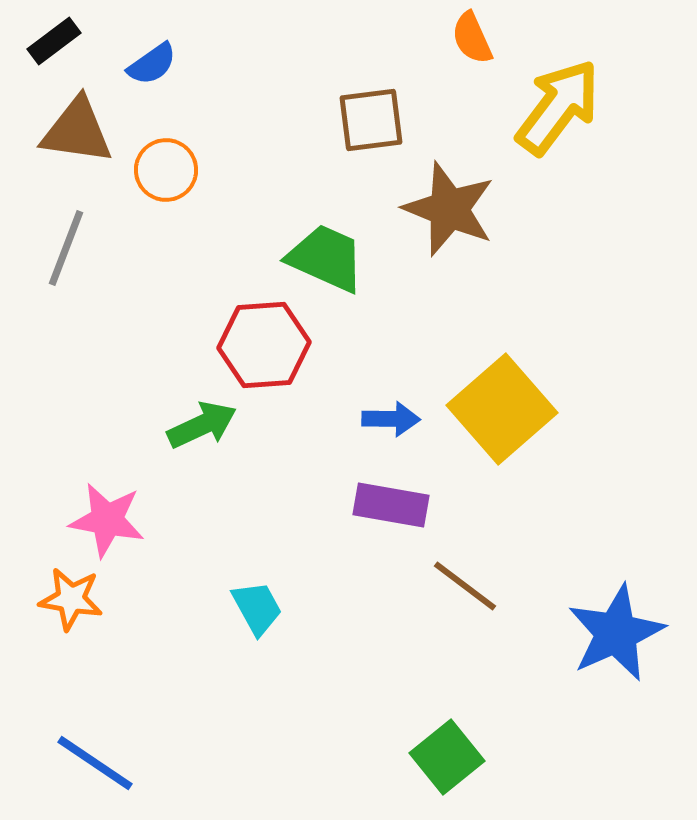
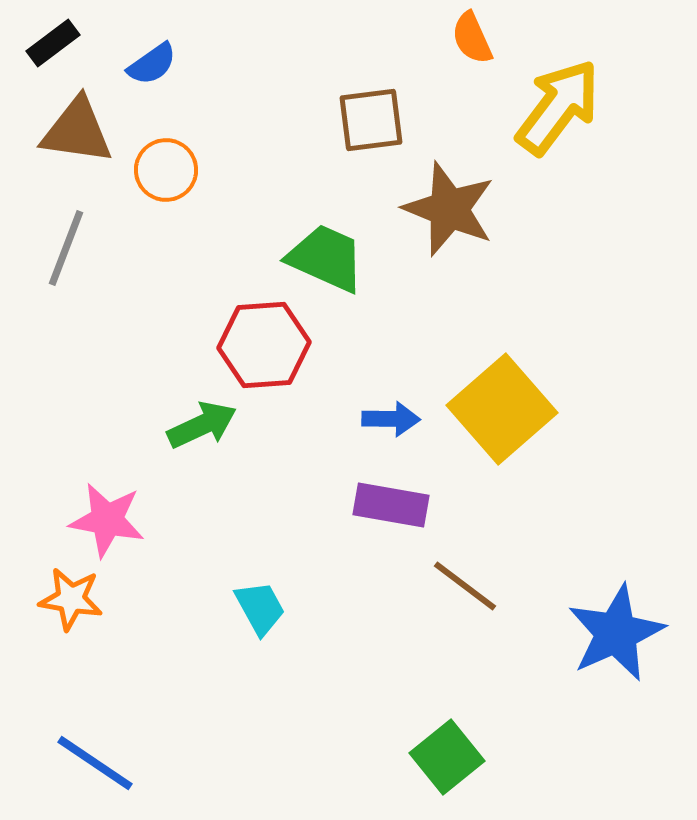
black rectangle: moved 1 px left, 2 px down
cyan trapezoid: moved 3 px right
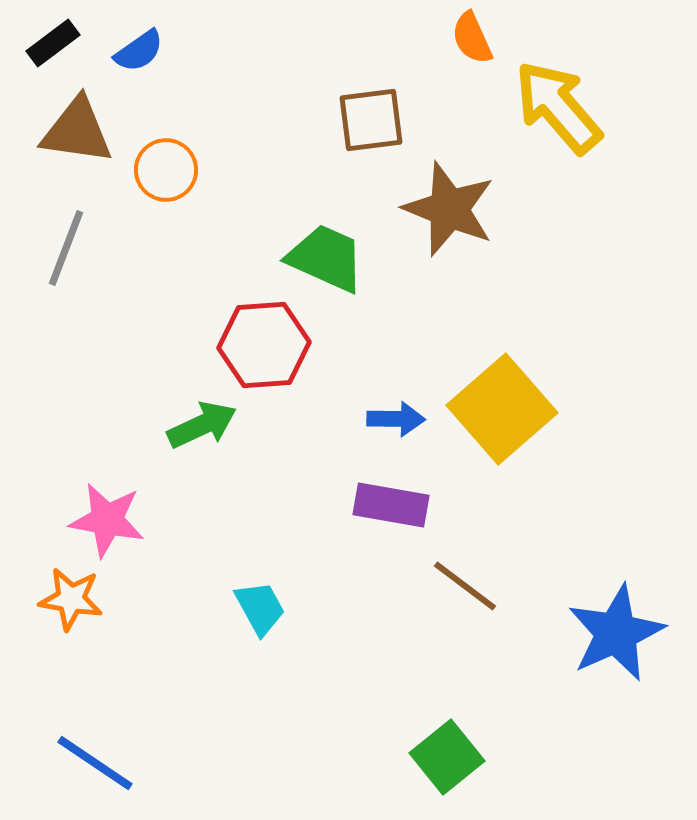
blue semicircle: moved 13 px left, 13 px up
yellow arrow: rotated 78 degrees counterclockwise
blue arrow: moved 5 px right
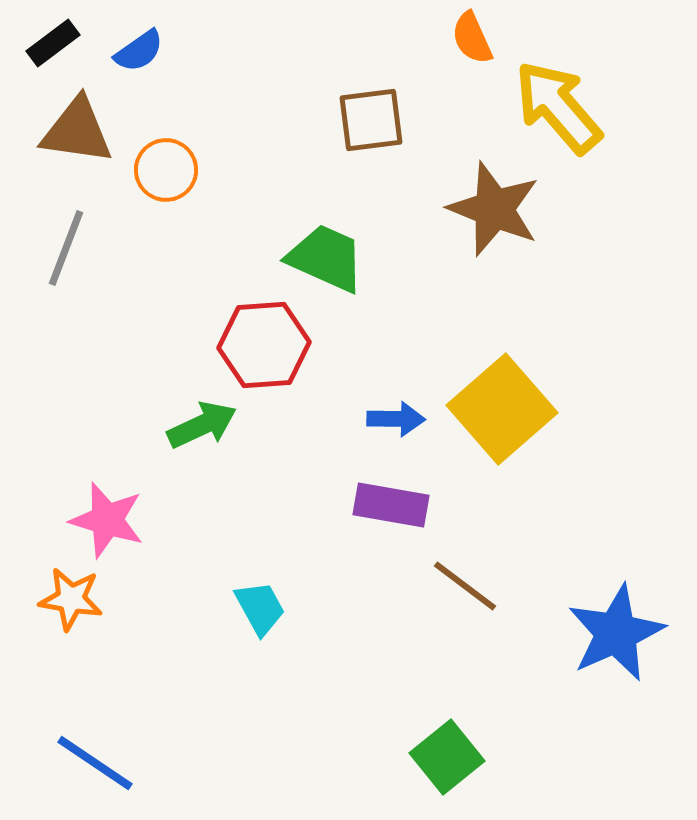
brown star: moved 45 px right
pink star: rotated 6 degrees clockwise
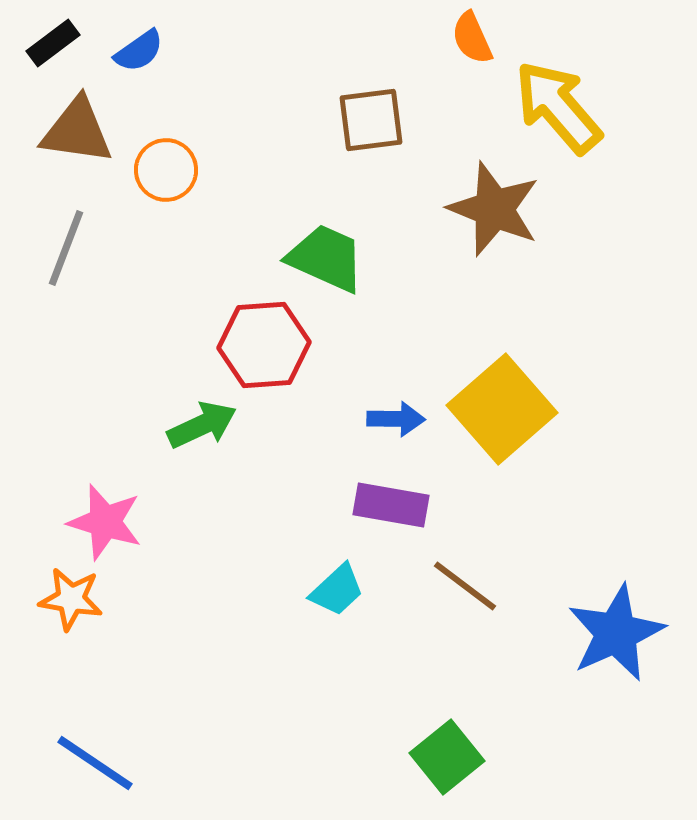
pink star: moved 2 px left, 2 px down
cyan trapezoid: moved 77 px right, 18 px up; rotated 76 degrees clockwise
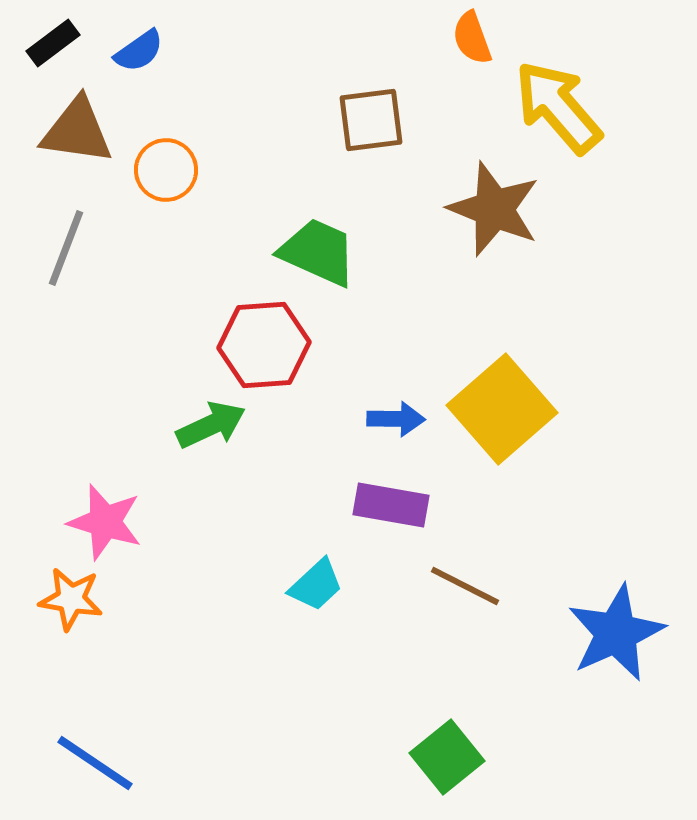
orange semicircle: rotated 4 degrees clockwise
green trapezoid: moved 8 px left, 6 px up
green arrow: moved 9 px right
brown line: rotated 10 degrees counterclockwise
cyan trapezoid: moved 21 px left, 5 px up
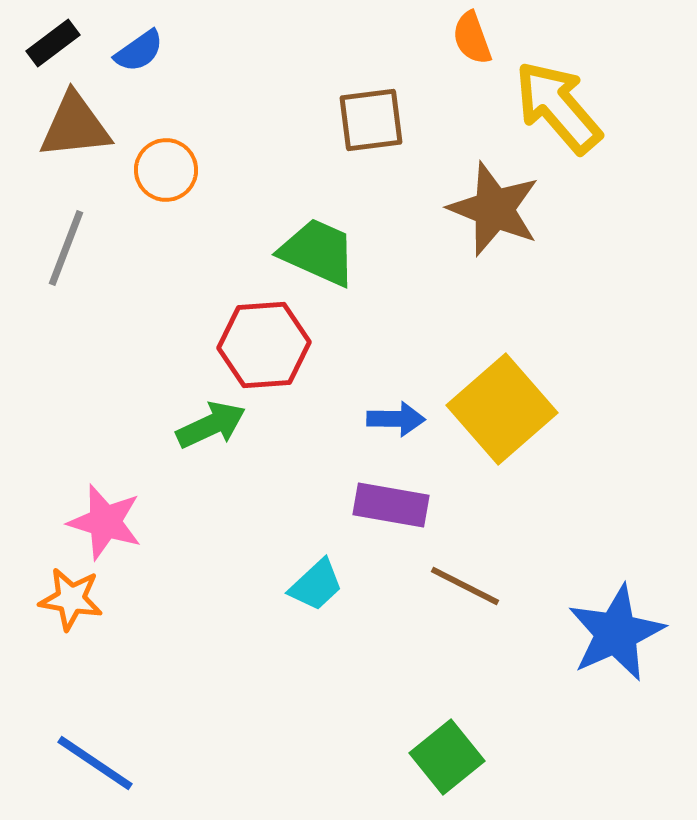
brown triangle: moved 2 px left, 5 px up; rotated 14 degrees counterclockwise
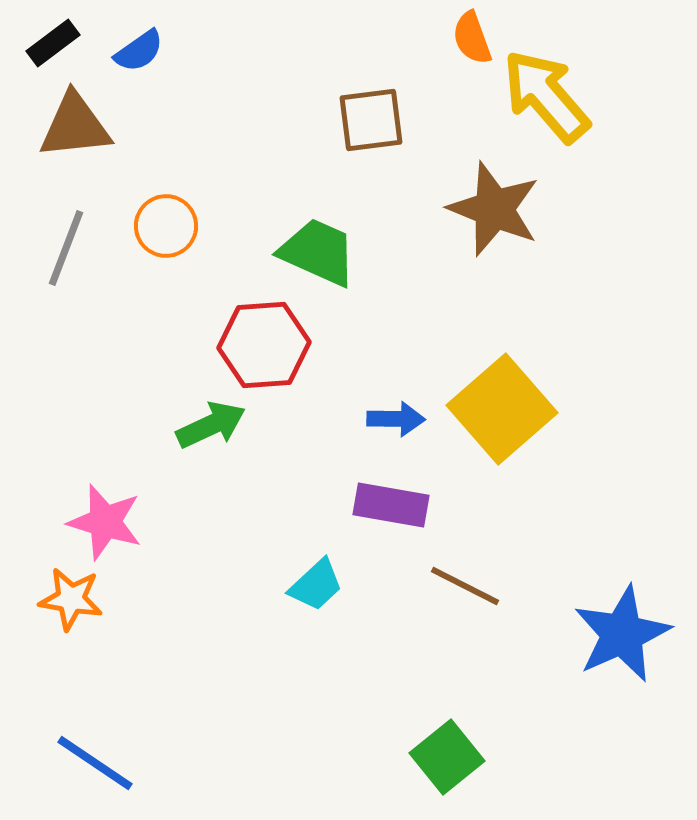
yellow arrow: moved 12 px left, 11 px up
orange circle: moved 56 px down
blue star: moved 6 px right, 1 px down
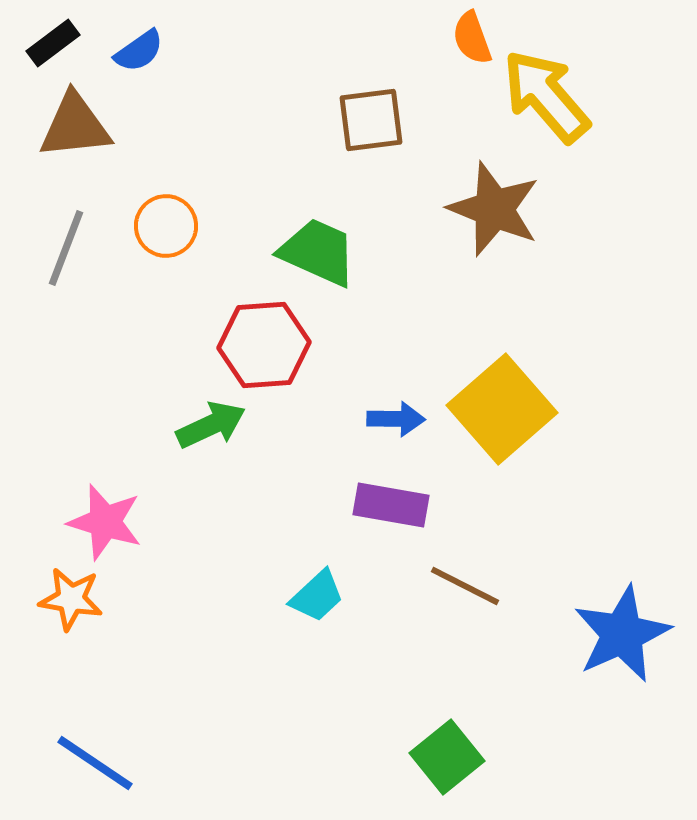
cyan trapezoid: moved 1 px right, 11 px down
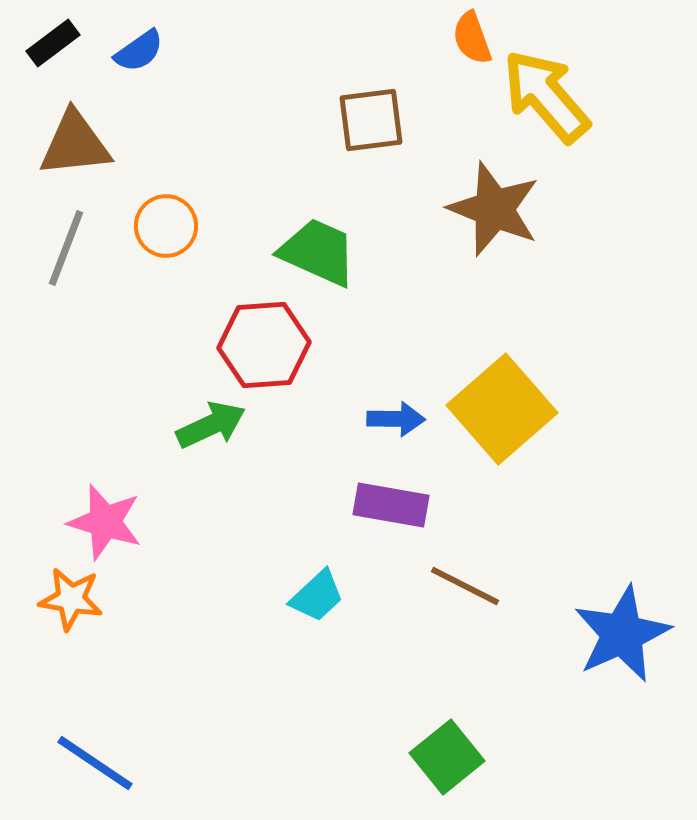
brown triangle: moved 18 px down
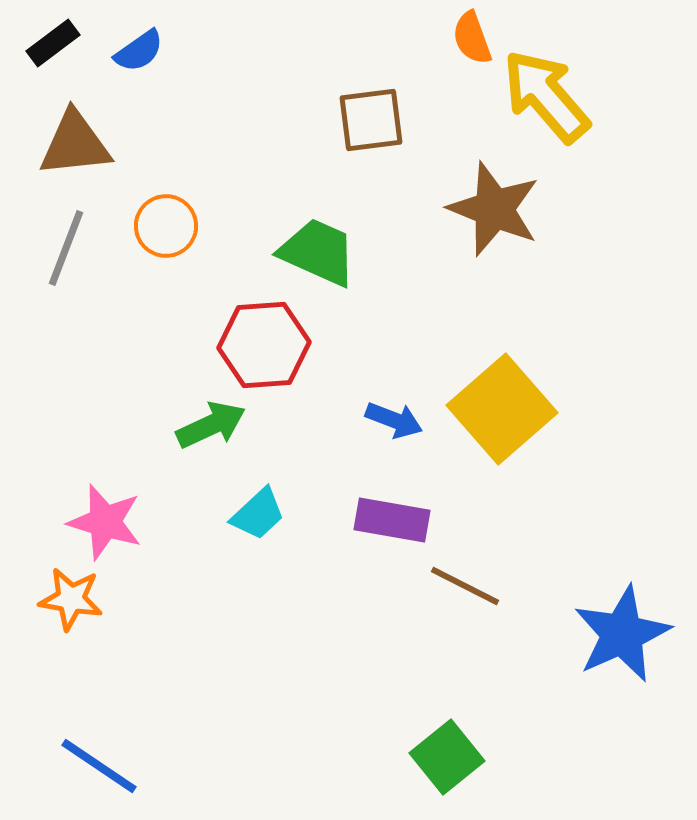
blue arrow: moved 2 px left, 1 px down; rotated 20 degrees clockwise
purple rectangle: moved 1 px right, 15 px down
cyan trapezoid: moved 59 px left, 82 px up
blue line: moved 4 px right, 3 px down
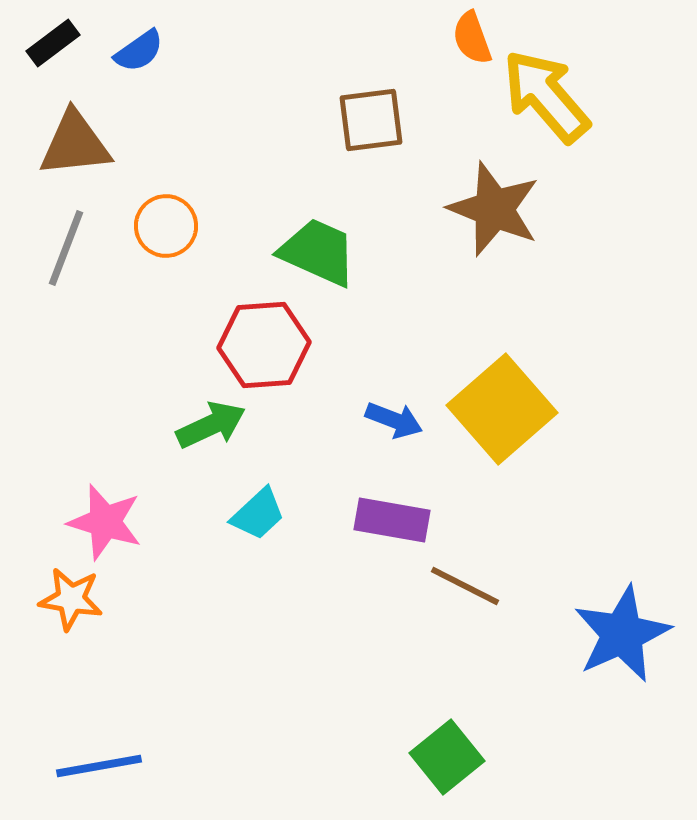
blue line: rotated 44 degrees counterclockwise
